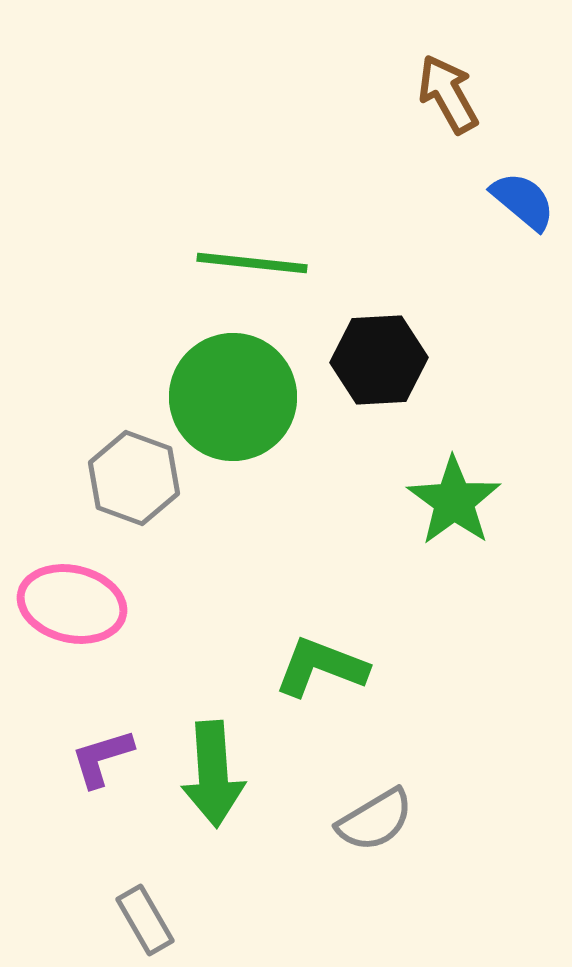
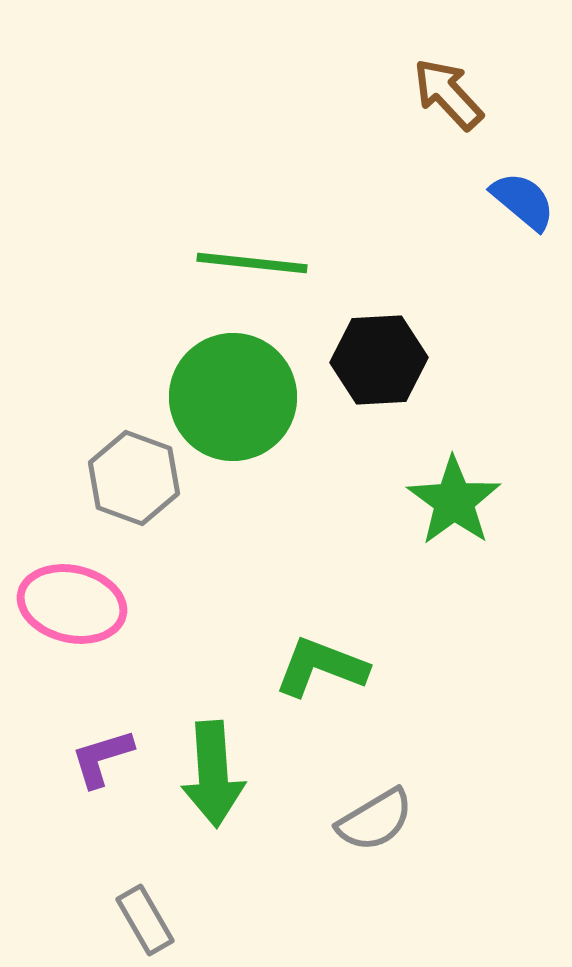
brown arrow: rotated 14 degrees counterclockwise
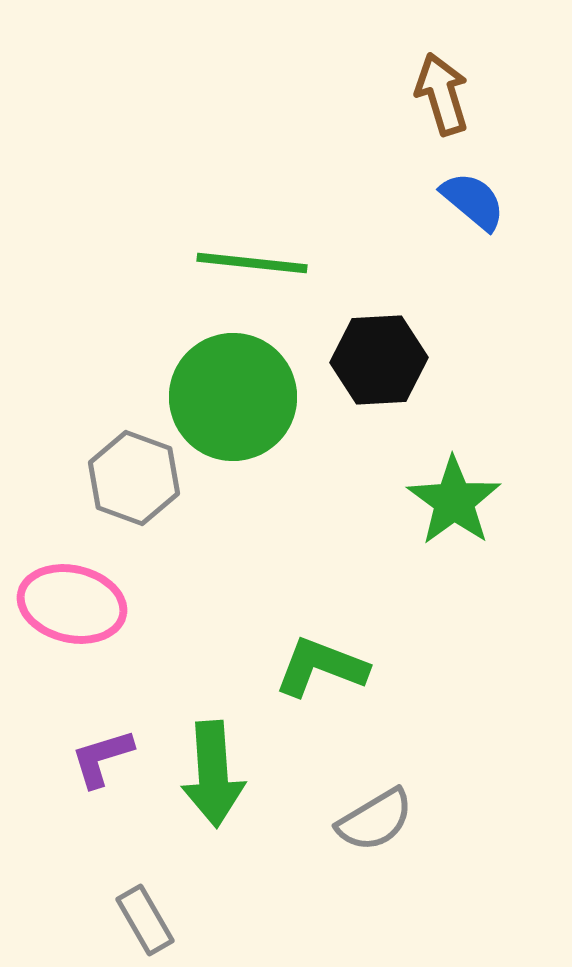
brown arrow: moved 6 px left; rotated 26 degrees clockwise
blue semicircle: moved 50 px left
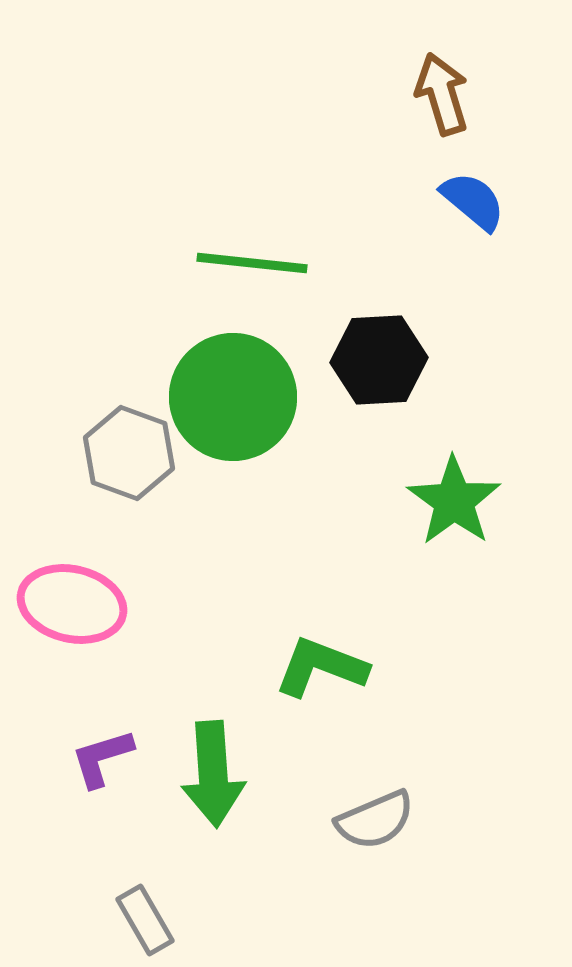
gray hexagon: moved 5 px left, 25 px up
gray semicircle: rotated 8 degrees clockwise
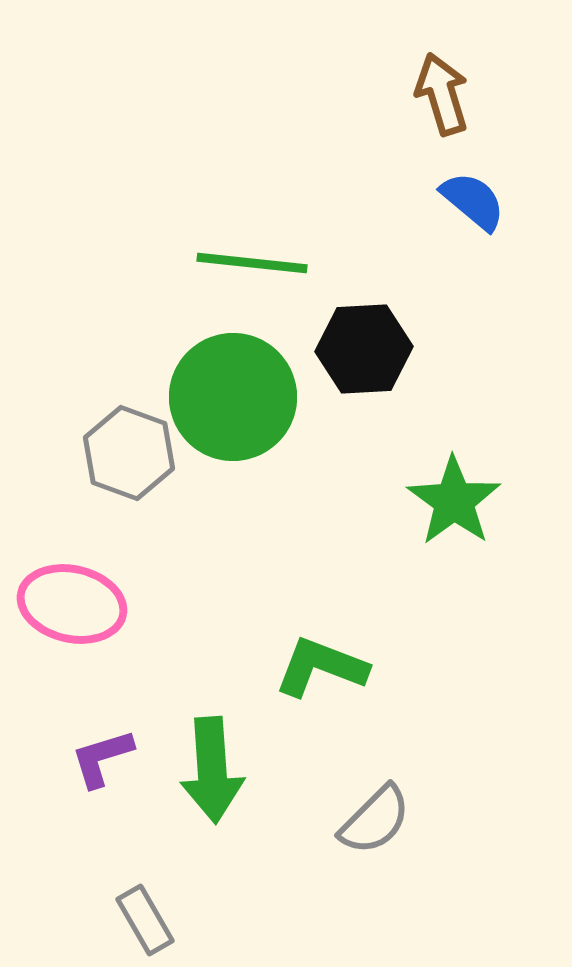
black hexagon: moved 15 px left, 11 px up
green arrow: moved 1 px left, 4 px up
gray semicircle: rotated 22 degrees counterclockwise
